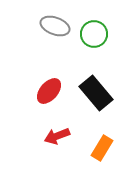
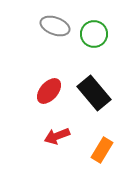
black rectangle: moved 2 px left
orange rectangle: moved 2 px down
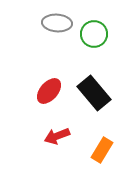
gray ellipse: moved 2 px right, 3 px up; rotated 16 degrees counterclockwise
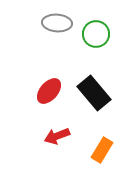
green circle: moved 2 px right
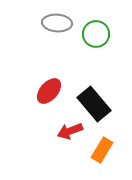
black rectangle: moved 11 px down
red arrow: moved 13 px right, 5 px up
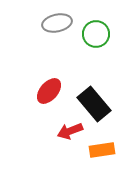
gray ellipse: rotated 16 degrees counterclockwise
orange rectangle: rotated 50 degrees clockwise
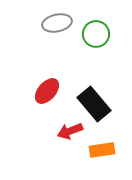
red ellipse: moved 2 px left
